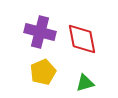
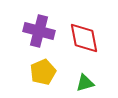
purple cross: moved 1 px left, 1 px up
red diamond: moved 2 px right, 1 px up
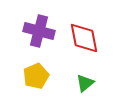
yellow pentagon: moved 7 px left, 4 px down
green triangle: rotated 24 degrees counterclockwise
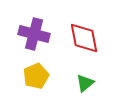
purple cross: moved 5 px left, 3 px down
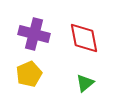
yellow pentagon: moved 7 px left, 2 px up
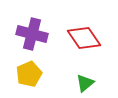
purple cross: moved 2 px left
red diamond: rotated 24 degrees counterclockwise
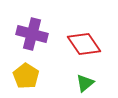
red diamond: moved 6 px down
yellow pentagon: moved 3 px left, 2 px down; rotated 15 degrees counterclockwise
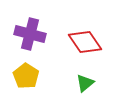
purple cross: moved 2 px left
red diamond: moved 1 px right, 2 px up
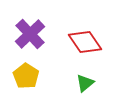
purple cross: rotated 32 degrees clockwise
